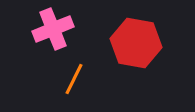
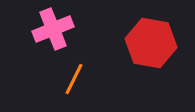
red hexagon: moved 15 px right
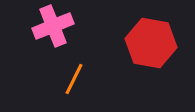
pink cross: moved 3 px up
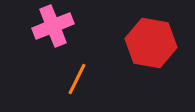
orange line: moved 3 px right
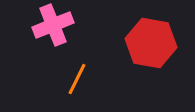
pink cross: moved 1 px up
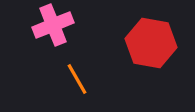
orange line: rotated 56 degrees counterclockwise
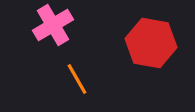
pink cross: rotated 9 degrees counterclockwise
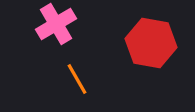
pink cross: moved 3 px right, 1 px up
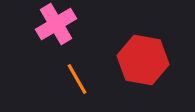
red hexagon: moved 8 px left, 17 px down
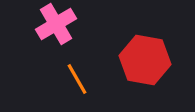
red hexagon: moved 2 px right
